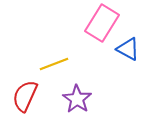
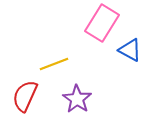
blue triangle: moved 2 px right, 1 px down
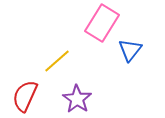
blue triangle: rotated 40 degrees clockwise
yellow line: moved 3 px right, 3 px up; rotated 20 degrees counterclockwise
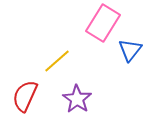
pink rectangle: moved 1 px right
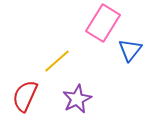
purple star: rotated 12 degrees clockwise
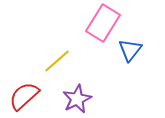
red semicircle: moved 1 px left; rotated 24 degrees clockwise
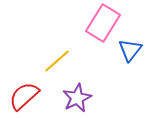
purple star: moved 1 px up
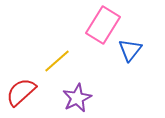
pink rectangle: moved 2 px down
red semicircle: moved 3 px left, 4 px up
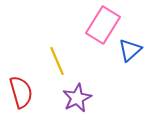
blue triangle: rotated 10 degrees clockwise
yellow line: rotated 72 degrees counterclockwise
red semicircle: rotated 116 degrees clockwise
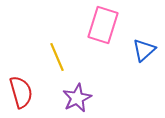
pink rectangle: rotated 15 degrees counterclockwise
blue triangle: moved 14 px right
yellow line: moved 4 px up
